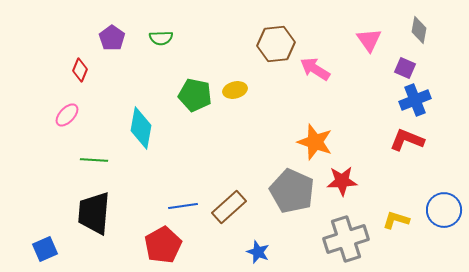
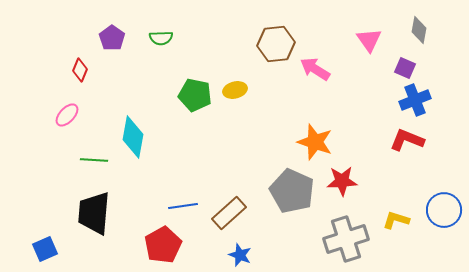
cyan diamond: moved 8 px left, 9 px down
brown rectangle: moved 6 px down
blue star: moved 18 px left, 3 px down
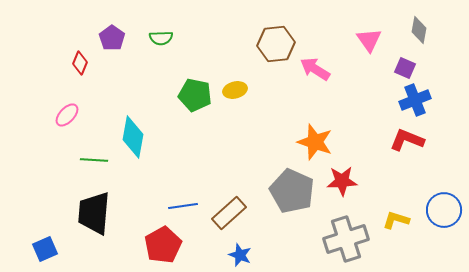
red diamond: moved 7 px up
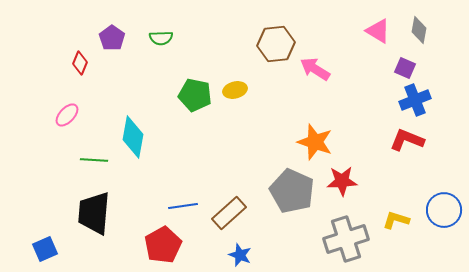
pink triangle: moved 9 px right, 9 px up; rotated 24 degrees counterclockwise
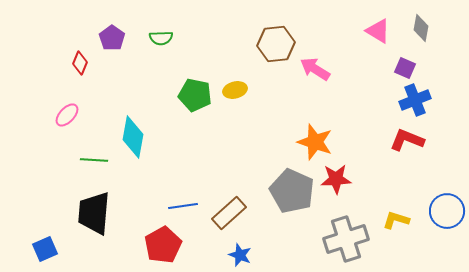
gray diamond: moved 2 px right, 2 px up
red star: moved 6 px left, 2 px up
blue circle: moved 3 px right, 1 px down
